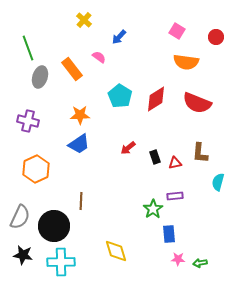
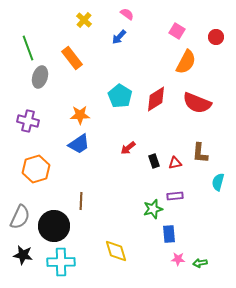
pink semicircle: moved 28 px right, 43 px up
orange semicircle: rotated 70 degrees counterclockwise
orange rectangle: moved 11 px up
black rectangle: moved 1 px left, 4 px down
orange hexagon: rotated 8 degrees clockwise
green star: rotated 18 degrees clockwise
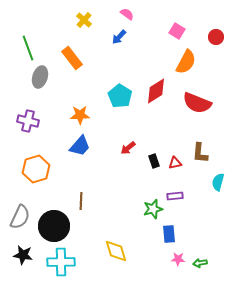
red diamond: moved 8 px up
blue trapezoid: moved 1 px right, 2 px down; rotated 15 degrees counterclockwise
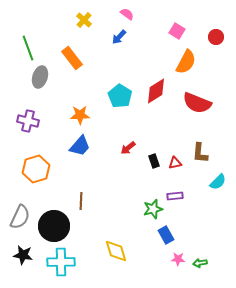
cyan semicircle: rotated 150 degrees counterclockwise
blue rectangle: moved 3 px left, 1 px down; rotated 24 degrees counterclockwise
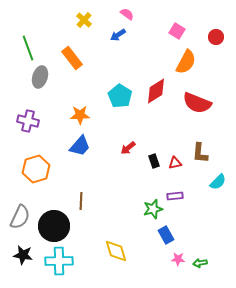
blue arrow: moved 1 px left, 2 px up; rotated 14 degrees clockwise
cyan cross: moved 2 px left, 1 px up
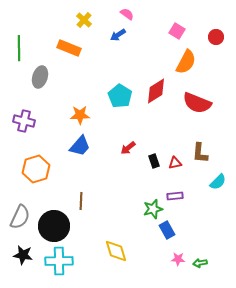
green line: moved 9 px left; rotated 20 degrees clockwise
orange rectangle: moved 3 px left, 10 px up; rotated 30 degrees counterclockwise
purple cross: moved 4 px left
blue rectangle: moved 1 px right, 5 px up
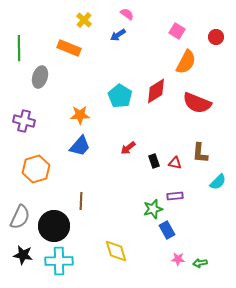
red triangle: rotated 24 degrees clockwise
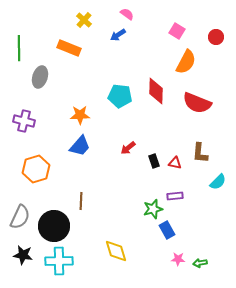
red diamond: rotated 56 degrees counterclockwise
cyan pentagon: rotated 25 degrees counterclockwise
